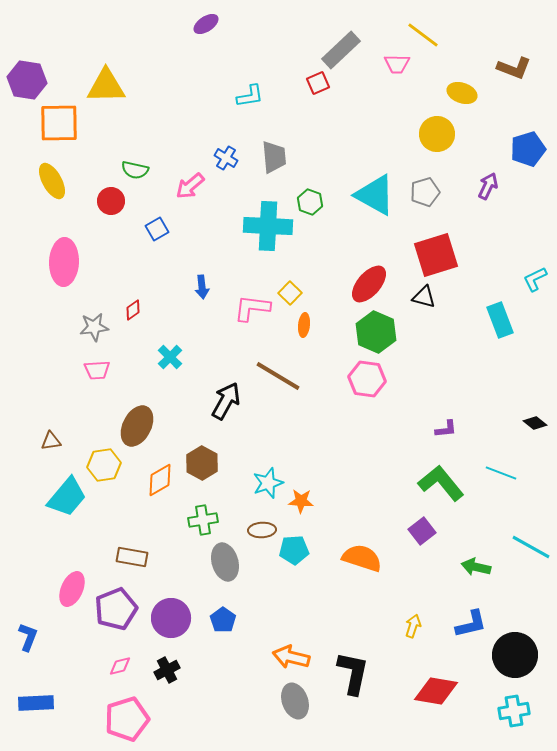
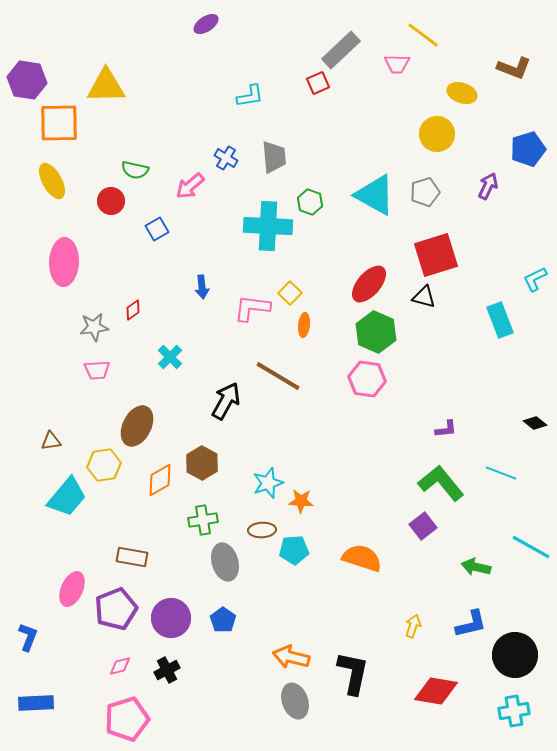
purple square at (422, 531): moved 1 px right, 5 px up
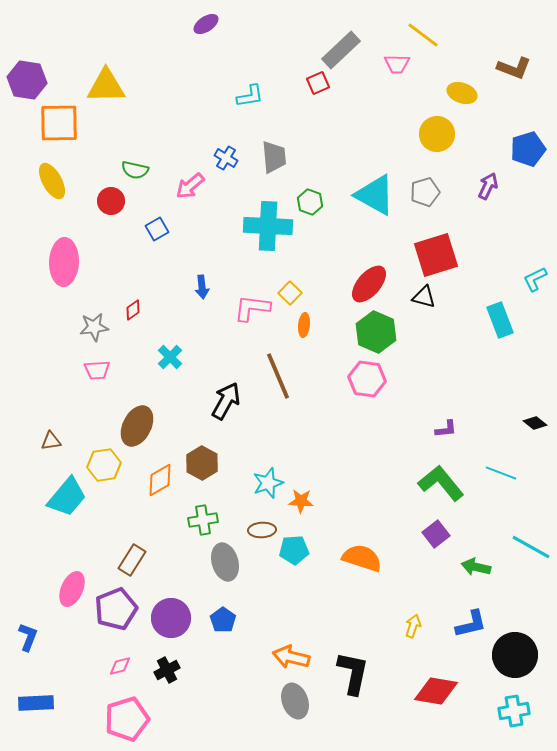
brown line at (278, 376): rotated 36 degrees clockwise
purple square at (423, 526): moved 13 px right, 8 px down
brown rectangle at (132, 557): moved 3 px down; rotated 68 degrees counterclockwise
